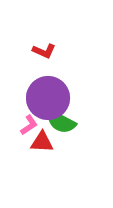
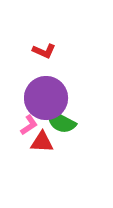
purple circle: moved 2 px left
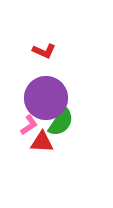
green semicircle: rotated 84 degrees counterclockwise
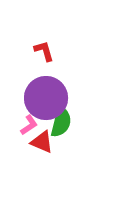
red L-shape: rotated 130 degrees counterclockwise
green semicircle: rotated 20 degrees counterclockwise
red triangle: rotated 20 degrees clockwise
